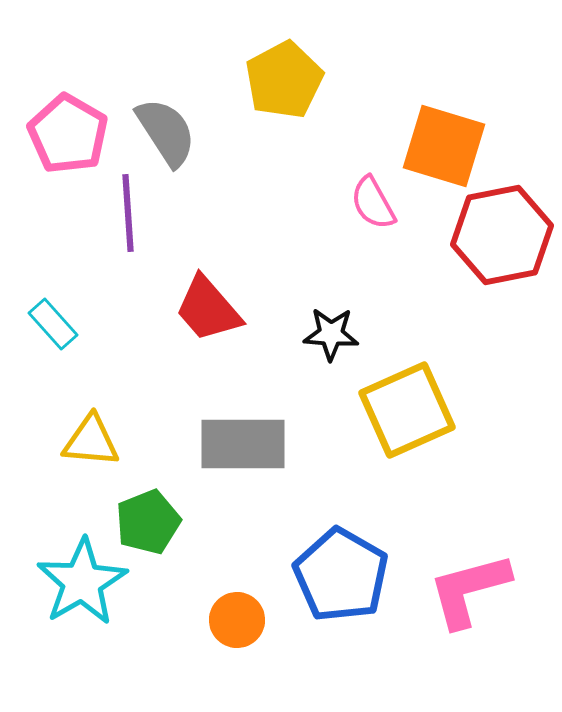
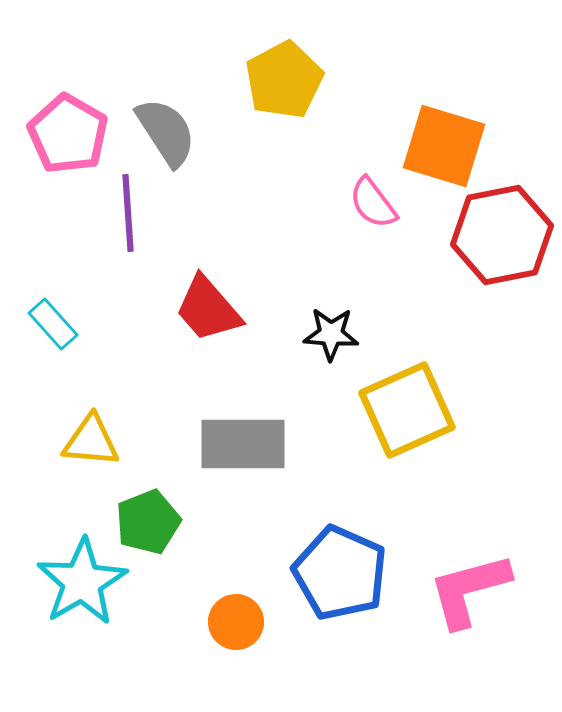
pink semicircle: rotated 8 degrees counterclockwise
blue pentagon: moved 1 px left, 2 px up; rotated 6 degrees counterclockwise
orange circle: moved 1 px left, 2 px down
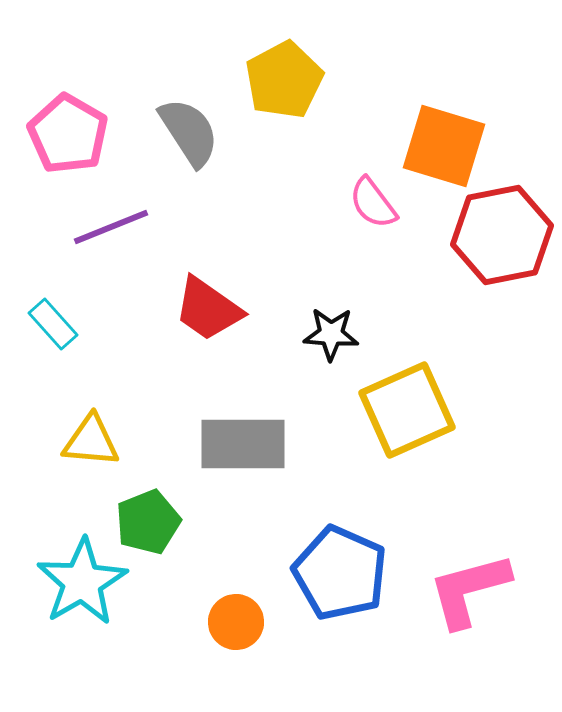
gray semicircle: moved 23 px right
purple line: moved 17 px left, 14 px down; rotated 72 degrees clockwise
red trapezoid: rotated 14 degrees counterclockwise
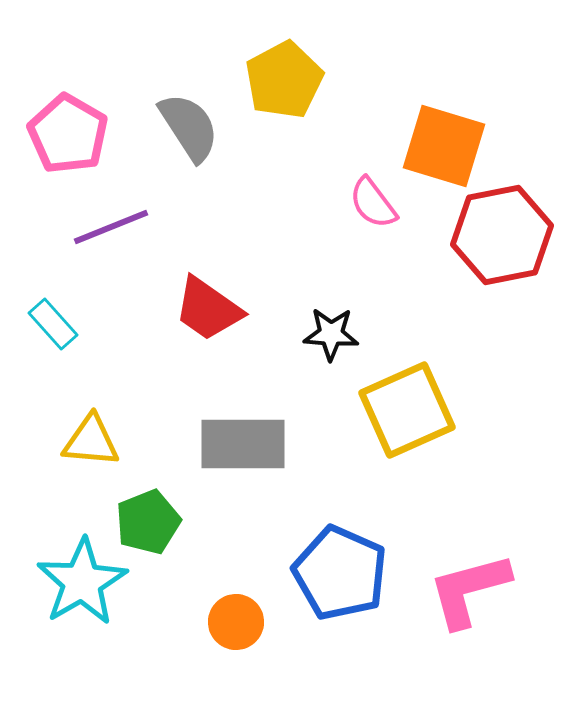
gray semicircle: moved 5 px up
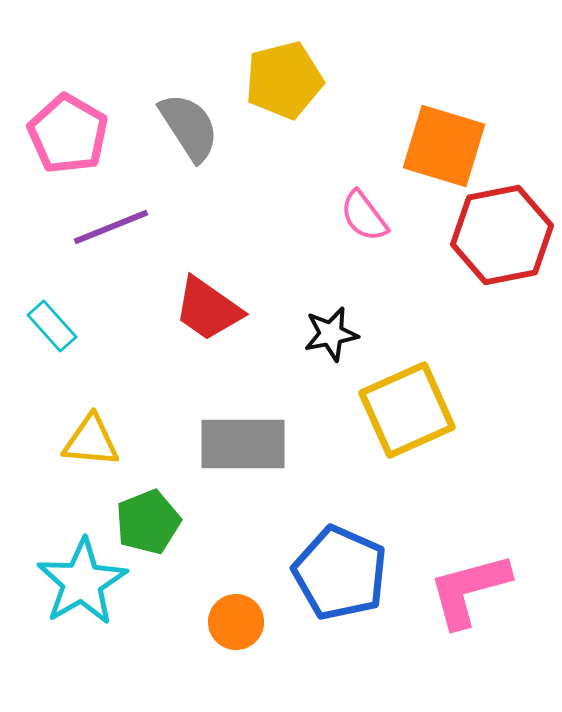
yellow pentagon: rotated 14 degrees clockwise
pink semicircle: moved 9 px left, 13 px down
cyan rectangle: moved 1 px left, 2 px down
black star: rotated 14 degrees counterclockwise
